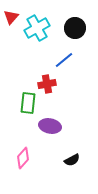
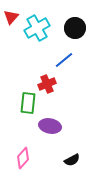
red cross: rotated 12 degrees counterclockwise
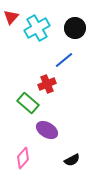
green rectangle: rotated 55 degrees counterclockwise
purple ellipse: moved 3 px left, 4 px down; rotated 20 degrees clockwise
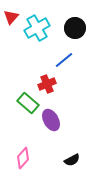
purple ellipse: moved 4 px right, 10 px up; rotated 30 degrees clockwise
